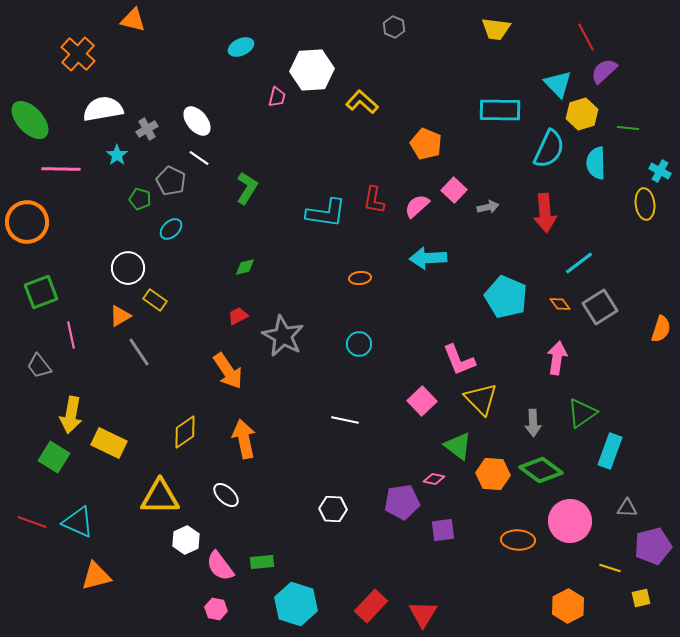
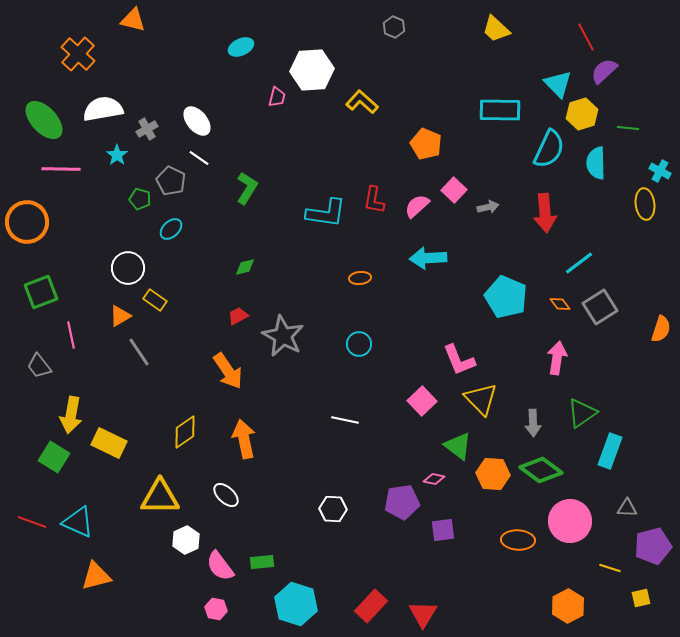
yellow trapezoid at (496, 29): rotated 36 degrees clockwise
green ellipse at (30, 120): moved 14 px right
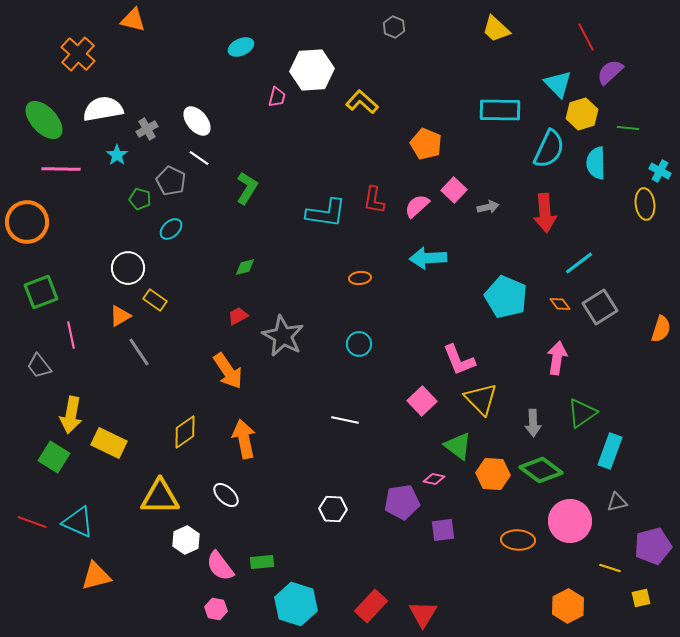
purple semicircle at (604, 71): moved 6 px right, 1 px down
gray triangle at (627, 508): moved 10 px left, 6 px up; rotated 15 degrees counterclockwise
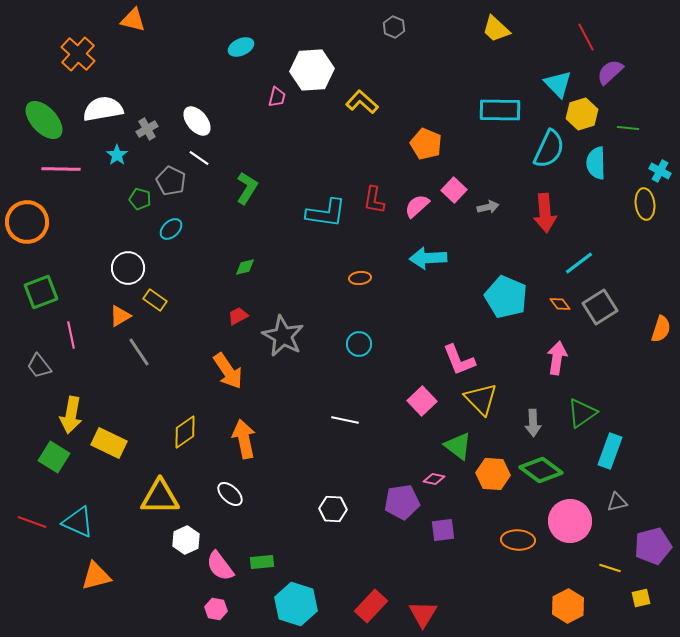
white ellipse at (226, 495): moved 4 px right, 1 px up
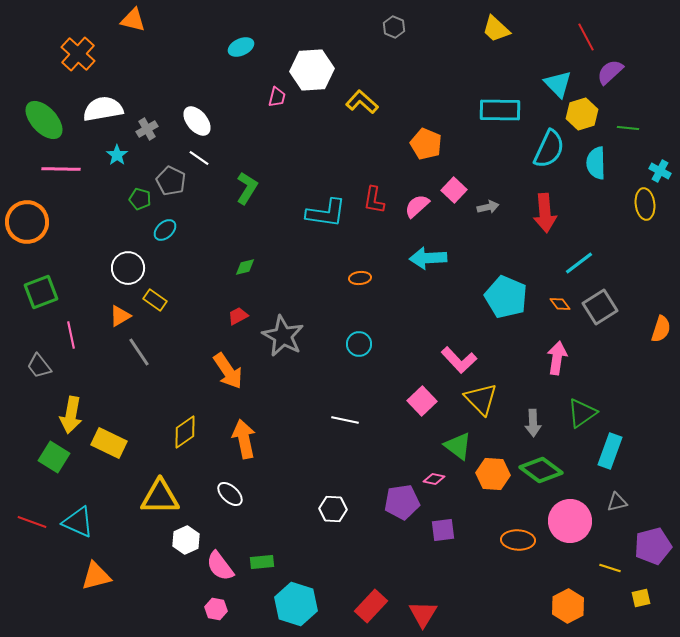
cyan ellipse at (171, 229): moved 6 px left, 1 px down
pink L-shape at (459, 360): rotated 21 degrees counterclockwise
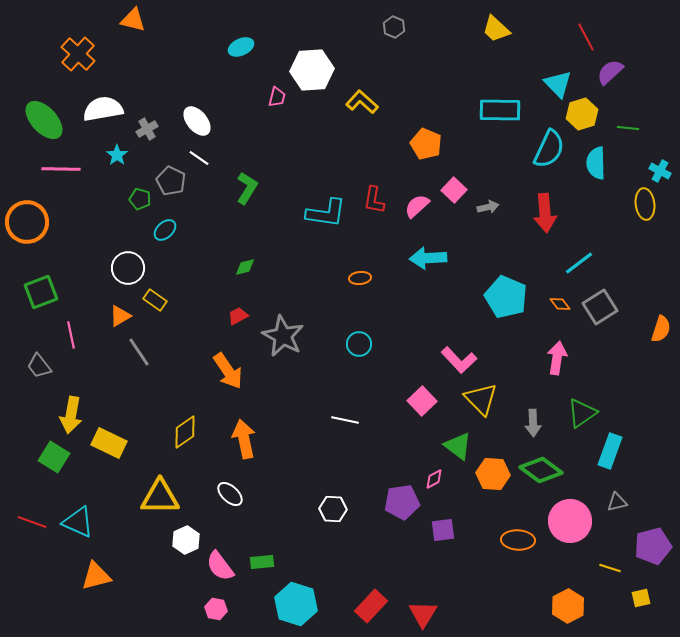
pink diamond at (434, 479): rotated 40 degrees counterclockwise
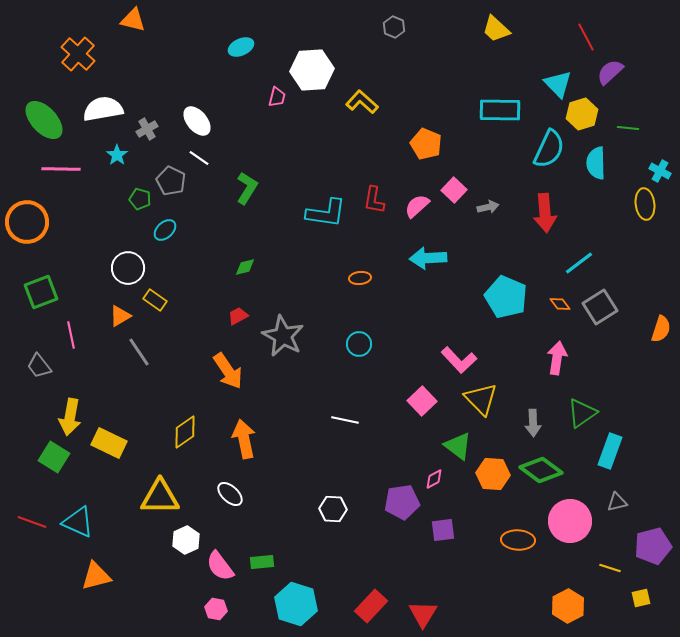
yellow arrow at (71, 415): moved 1 px left, 2 px down
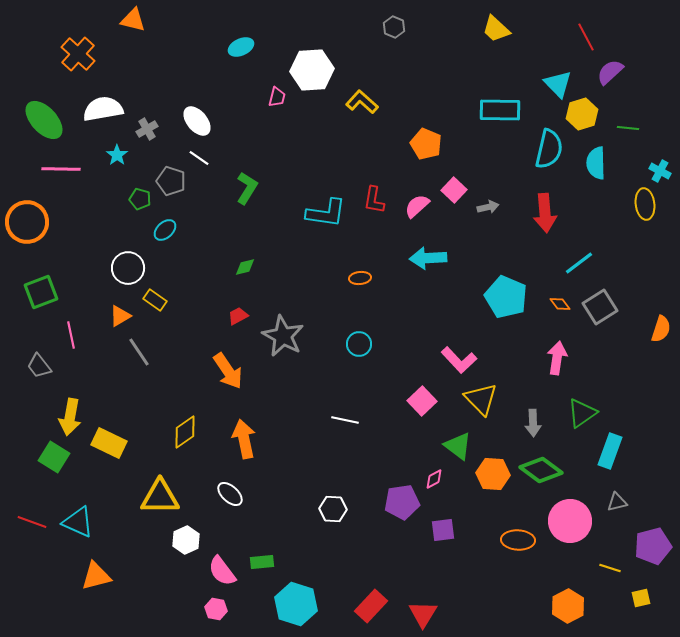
cyan semicircle at (549, 149): rotated 12 degrees counterclockwise
gray pentagon at (171, 181): rotated 8 degrees counterclockwise
pink semicircle at (220, 566): moved 2 px right, 5 px down
